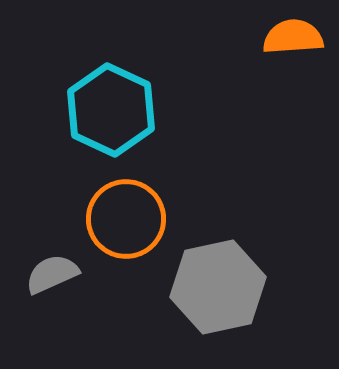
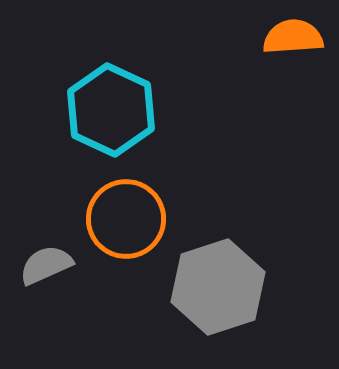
gray semicircle: moved 6 px left, 9 px up
gray hexagon: rotated 6 degrees counterclockwise
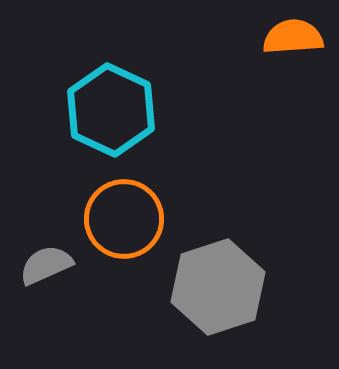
orange circle: moved 2 px left
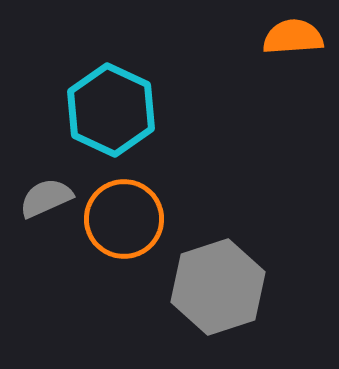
gray semicircle: moved 67 px up
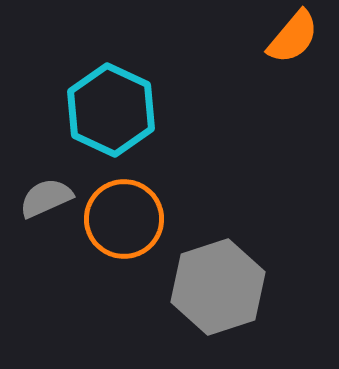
orange semicircle: rotated 134 degrees clockwise
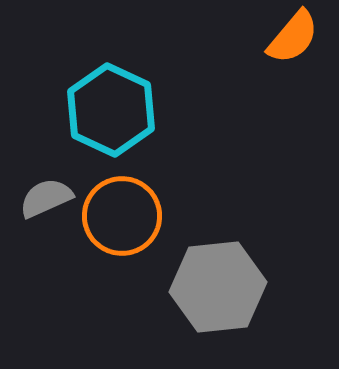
orange circle: moved 2 px left, 3 px up
gray hexagon: rotated 12 degrees clockwise
